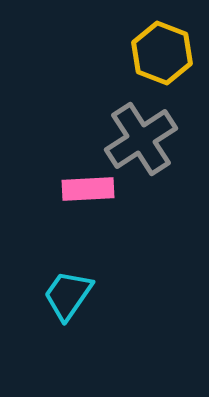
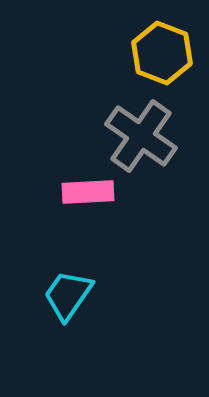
gray cross: moved 3 px up; rotated 22 degrees counterclockwise
pink rectangle: moved 3 px down
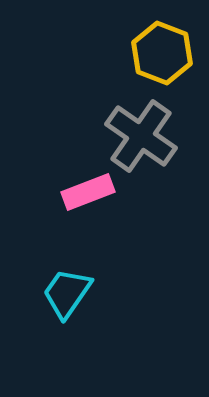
pink rectangle: rotated 18 degrees counterclockwise
cyan trapezoid: moved 1 px left, 2 px up
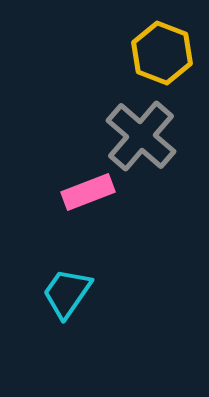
gray cross: rotated 6 degrees clockwise
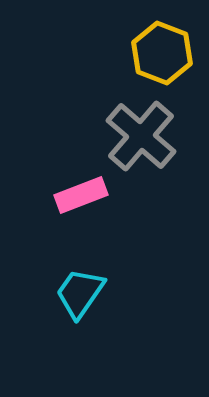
pink rectangle: moved 7 px left, 3 px down
cyan trapezoid: moved 13 px right
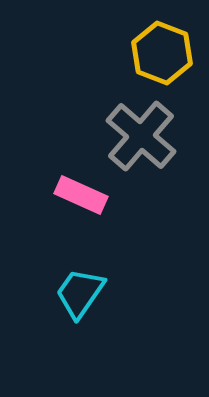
pink rectangle: rotated 45 degrees clockwise
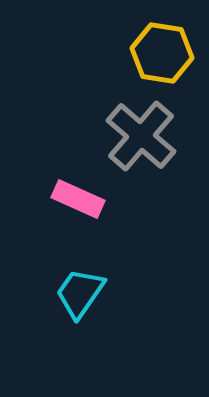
yellow hexagon: rotated 12 degrees counterclockwise
pink rectangle: moved 3 px left, 4 px down
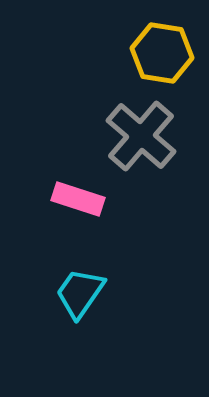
pink rectangle: rotated 6 degrees counterclockwise
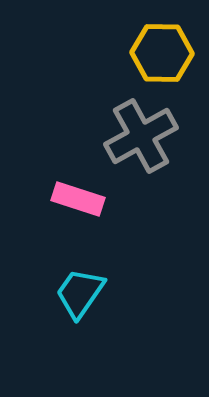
yellow hexagon: rotated 8 degrees counterclockwise
gray cross: rotated 20 degrees clockwise
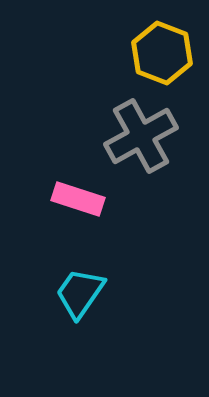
yellow hexagon: rotated 20 degrees clockwise
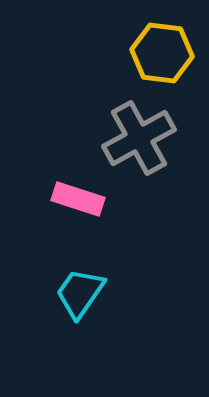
yellow hexagon: rotated 14 degrees counterclockwise
gray cross: moved 2 px left, 2 px down
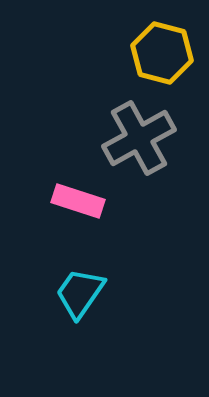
yellow hexagon: rotated 8 degrees clockwise
pink rectangle: moved 2 px down
